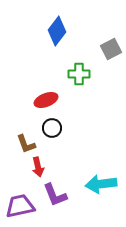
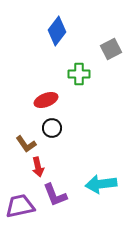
brown L-shape: rotated 15 degrees counterclockwise
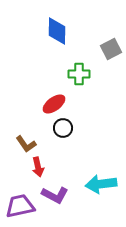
blue diamond: rotated 36 degrees counterclockwise
red ellipse: moved 8 px right, 4 px down; rotated 15 degrees counterclockwise
black circle: moved 11 px right
purple L-shape: rotated 40 degrees counterclockwise
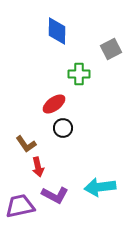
cyan arrow: moved 1 px left, 3 px down
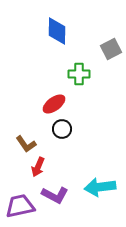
black circle: moved 1 px left, 1 px down
red arrow: rotated 36 degrees clockwise
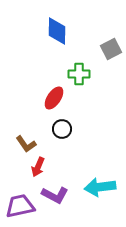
red ellipse: moved 6 px up; rotated 20 degrees counterclockwise
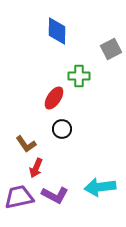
green cross: moved 2 px down
red arrow: moved 2 px left, 1 px down
purple trapezoid: moved 1 px left, 9 px up
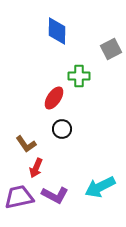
cyan arrow: rotated 20 degrees counterclockwise
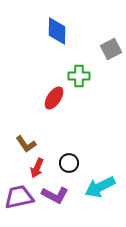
black circle: moved 7 px right, 34 px down
red arrow: moved 1 px right
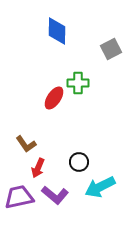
green cross: moved 1 px left, 7 px down
black circle: moved 10 px right, 1 px up
red arrow: moved 1 px right
purple L-shape: rotated 12 degrees clockwise
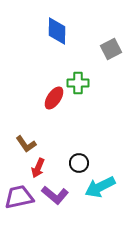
black circle: moved 1 px down
